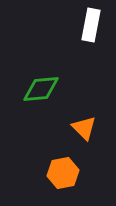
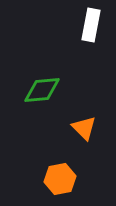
green diamond: moved 1 px right, 1 px down
orange hexagon: moved 3 px left, 6 px down
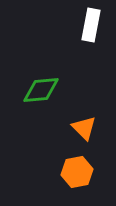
green diamond: moved 1 px left
orange hexagon: moved 17 px right, 7 px up
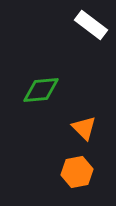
white rectangle: rotated 64 degrees counterclockwise
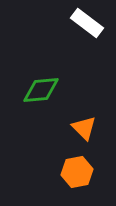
white rectangle: moved 4 px left, 2 px up
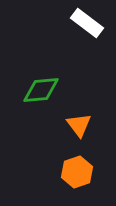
orange triangle: moved 5 px left, 3 px up; rotated 8 degrees clockwise
orange hexagon: rotated 8 degrees counterclockwise
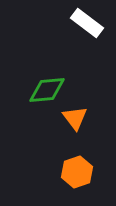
green diamond: moved 6 px right
orange triangle: moved 4 px left, 7 px up
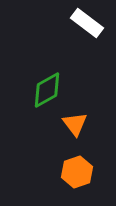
green diamond: rotated 24 degrees counterclockwise
orange triangle: moved 6 px down
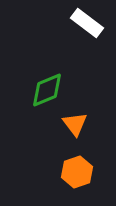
green diamond: rotated 6 degrees clockwise
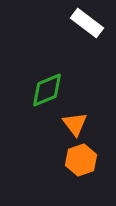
orange hexagon: moved 4 px right, 12 px up
